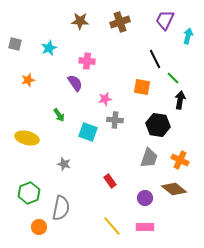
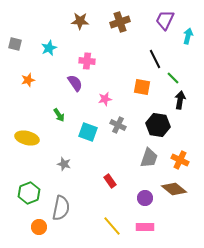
gray cross: moved 3 px right, 5 px down; rotated 21 degrees clockwise
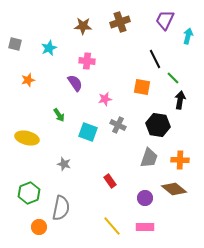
brown star: moved 3 px right, 5 px down
orange cross: rotated 24 degrees counterclockwise
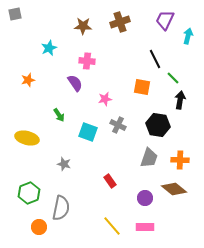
gray square: moved 30 px up; rotated 24 degrees counterclockwise
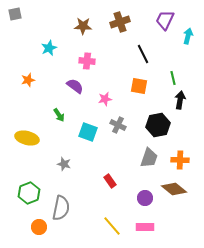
black line: moved 12 px left, 5 px up
green line: rotated 32 degrees clockwise
purple semicircle: moved 3 px down; rotated 18 degrees counterclockwise
orange square: moved 3 px left, 1 px up
black hexagon: rotated 20 degrees counterclockwise
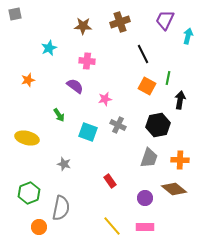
green line: moved 5 px left; rotated 24 degrees clockwise
orange square: moved 8 px right; rotated 18 degrees clockwise
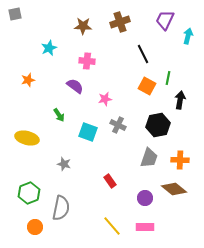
orange circle: moved 4 px left
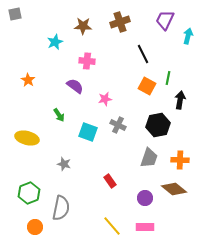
cyan star: moved 6 px right, 6 px up
orange star: rotated 24 degrees counterclockwise
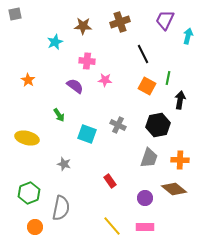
pink star: moved 19 px up; rotated 16 degrees clockwise
cyan square: moved 1 px left, 2 px down
